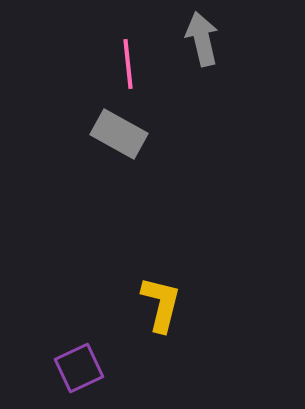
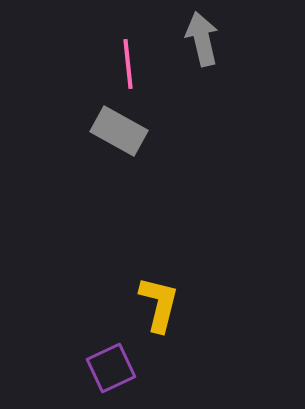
gray rectangle: moved 3 px up
yellow L-shape: moved 2 px left
purple square: moved 32 px right
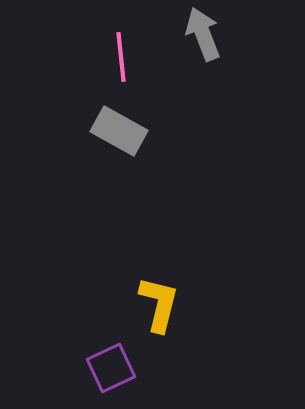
gray arrow: moved 1 px right, 5 px up; rotated 8 degrees counterclockwise
pink line: moved 7 px left, 7 px up
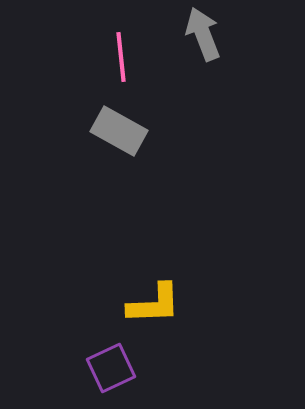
yellow L-shape: moved 5 px left; rotated 74 degrees clockwise
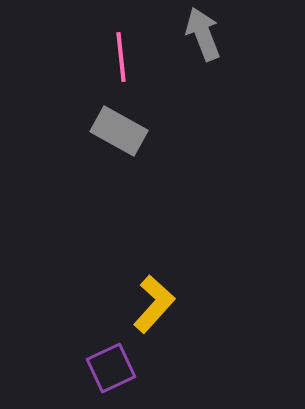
yellow L-shape: rotated 46 degrees counterclockwise
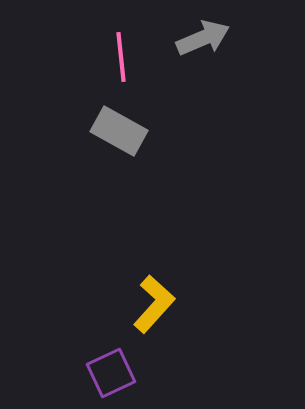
gray arrow: moved 4 px down; rotated 88 degrees clockwise
purple square: moved 5 px down
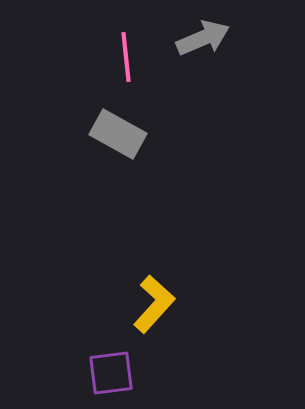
pink line: moved 5 px right
gray rectangle: moved 1 px left, 3 px down
purple square: rotated 18 degrees clockwise
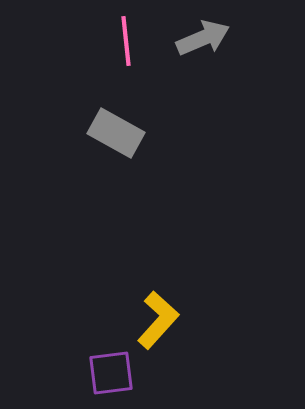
pink line: moved 16 px up
gray rectangle: moved 2 px left, 1 px up
yellow L-shape: moved 4 px right, 16 px down
